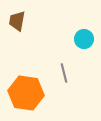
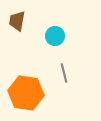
cyan circle: moved 29 px left, 3 px up
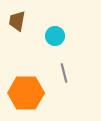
orange hexagon: rotated 8 degrees counterclockwise
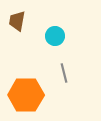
orange hexagon: moved 2 px down
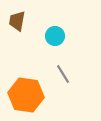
gray line: moved 1 px left, 1 px down; rotated 18 degrees counterclockwise
orange hexagon: rotated 8 degrees clockwise
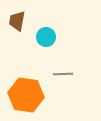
cyan circle: moved 9 px left, 1 px down
gray line: rotated 60 degrees counterclockwise
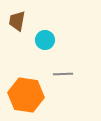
cyan circle: moved 1 px left, 3 px down
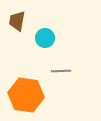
cyan circle: moved 2 px up
gray line: moved 2 px left, 3 px up
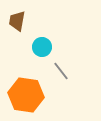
cyan circle: moved 3 px left, 9 px down
gray line: rotated 54 degrees clockwise
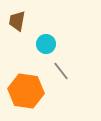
cyan circle: moved 4 px right, 3 px up
orange hexagon: moved 4 px up
